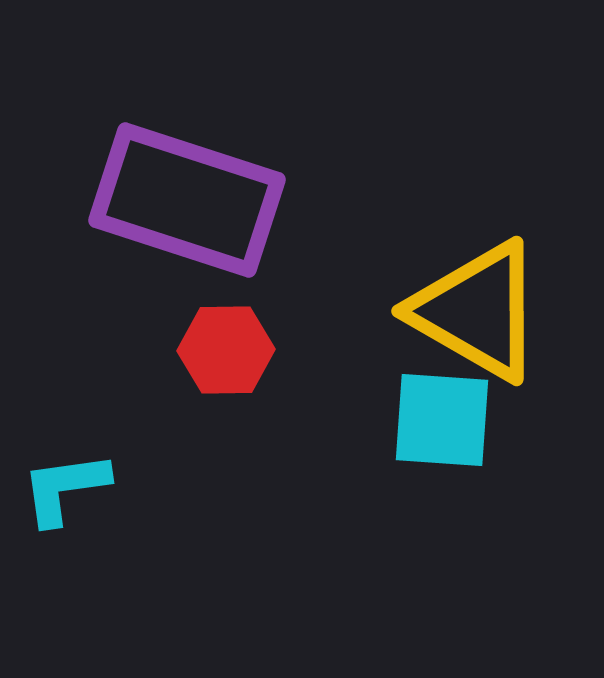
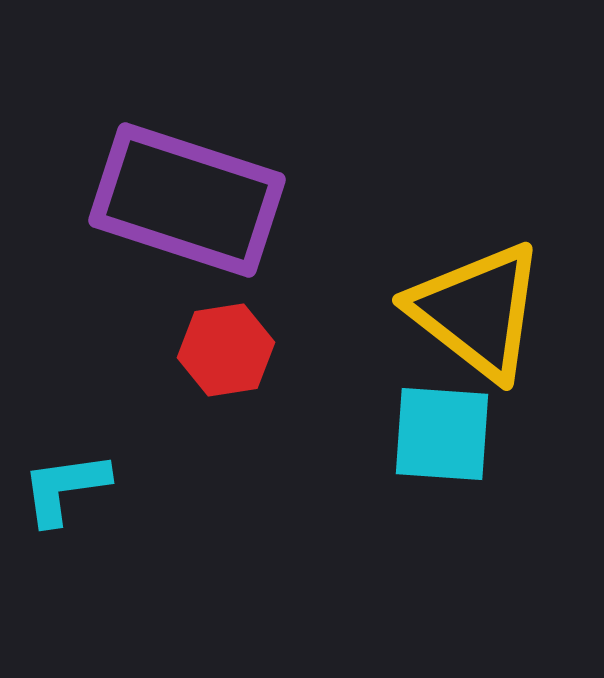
yellow triangle: rotated 8 degrees clockwise
red hexagon: rotated 8 degrees counterclockwise
cyan square: moved 14 px down
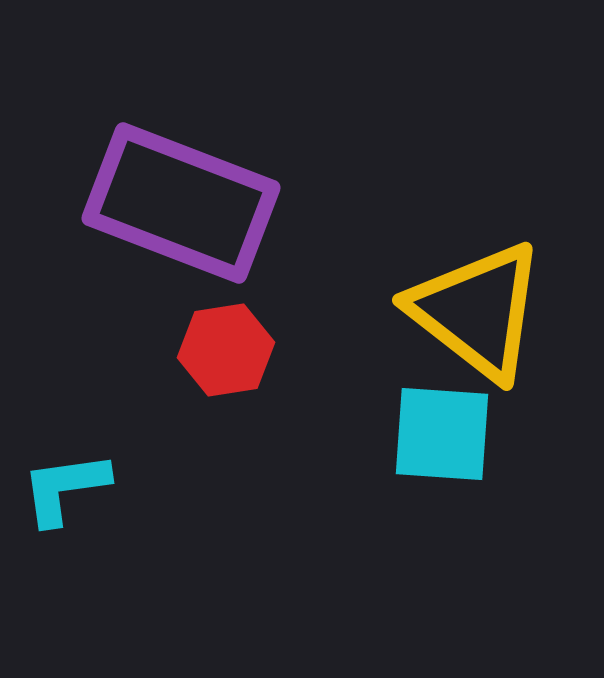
purple rectangle: moved 6 px left, 3 px down; rotated 3 degrees clockwise
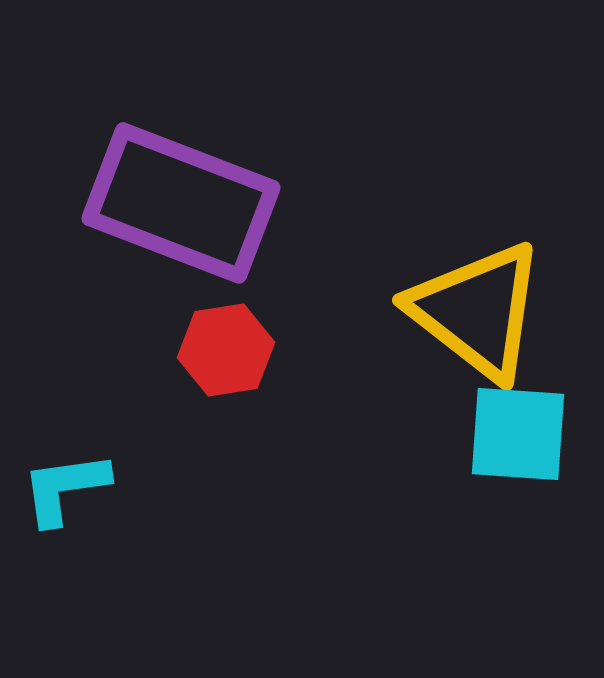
cyan square: moved 76 px right
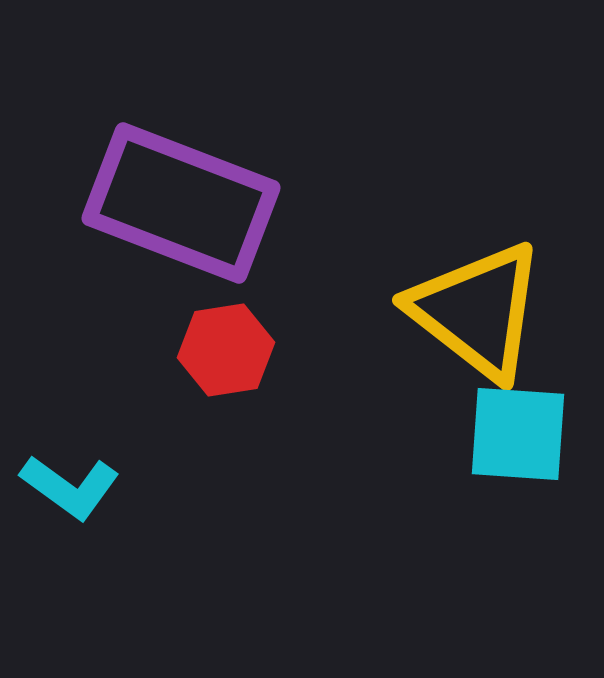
cyan L-shape: moved 5 px right, 1 px up; rotated 136 degrees counterclockwise
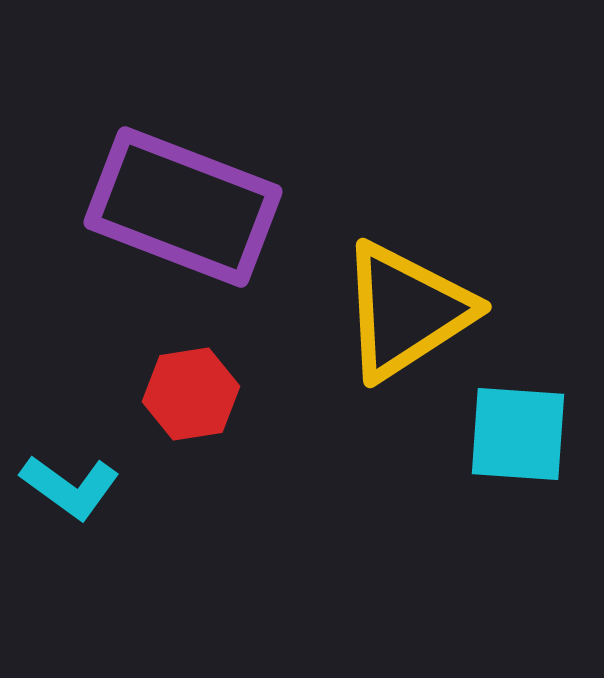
purple rectangle: moved 2 px right, 4 px down
yellow triangle: moved 71 px left; rotated 49 degrees clockwise
red hexagon: moved 35 px left, 44 px down
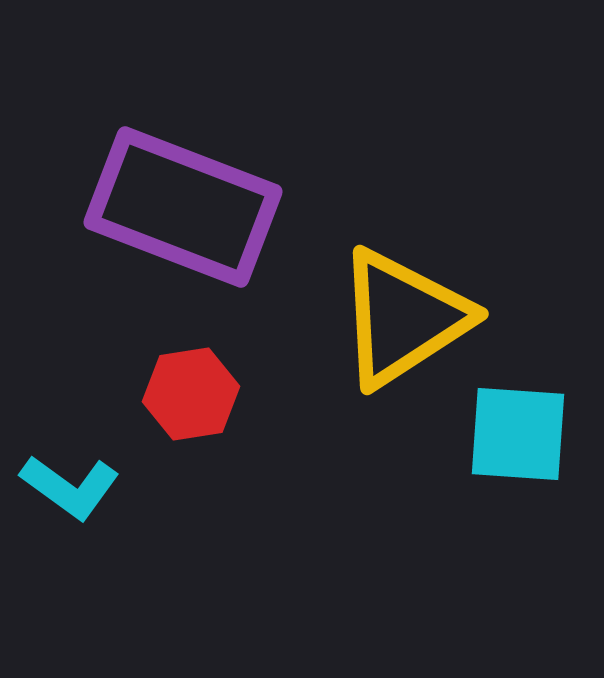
yellow triangle: moved 3 px left, 7 px down
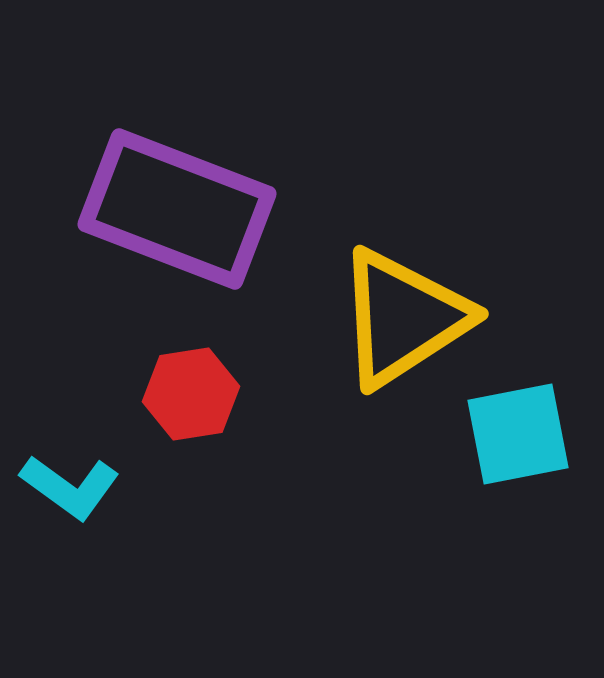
purple rectangle: moved 6 px left, 2 px down
cyan square: rotated 15 degrees counterclockwise
